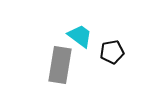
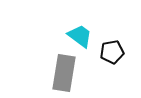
gray rectangle: moved 4 px right, 8 px down
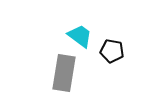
black pentagon: moved 1 px up; rotated 20 degrees clockwise
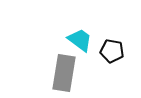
cyan trapezoid: moved 4 px down
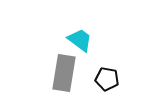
black pentagon: moved 5 px left, 28 px down
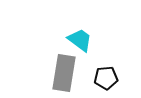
black pentagon: moved 1 px left, 1 px up; rotated 15 degrees counterclockwise
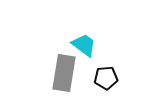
cyan trapezoid: moved 4 px right, 5 px down
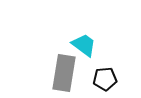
black pentagon: moved 1 px left, 1 px down
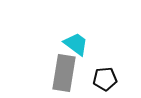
cyan trapezoid: moved 8 px left, 1 px up
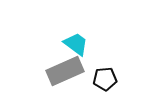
gray rectangle: moved 1 px right, 2 px up; rotated 57 degrees clockwise
